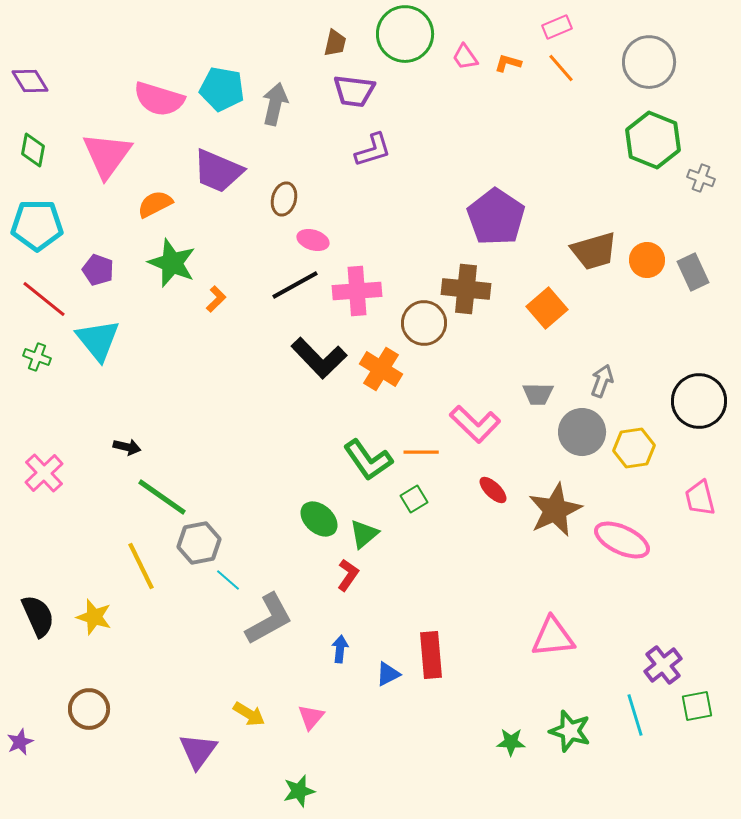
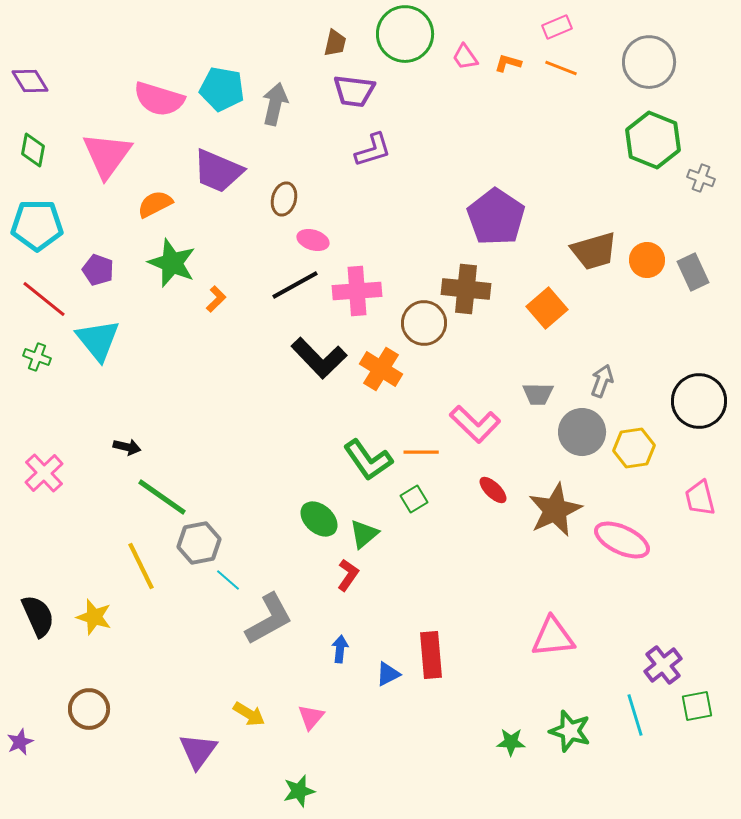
orange line at (561, 68): rotated 28 degrees counterclockwise
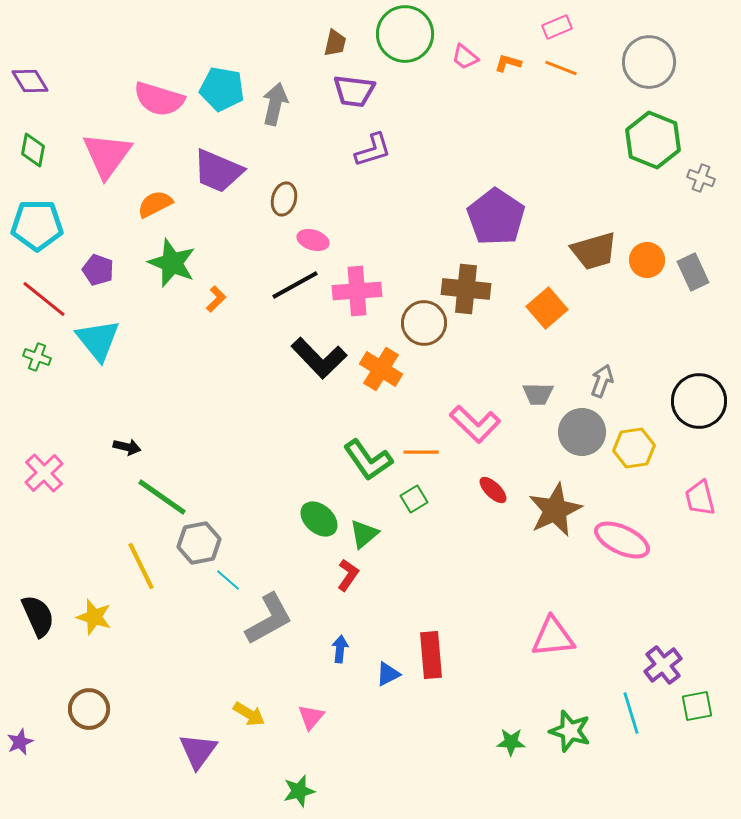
pink trapezoid at (465, 57): rotated 16 degrees counterclockwise
cyan line at (635, 715): moved 4 px left, 2 px up
